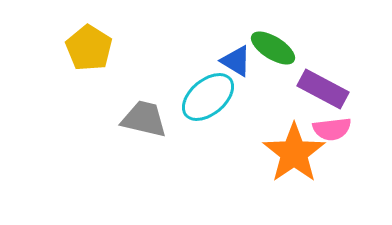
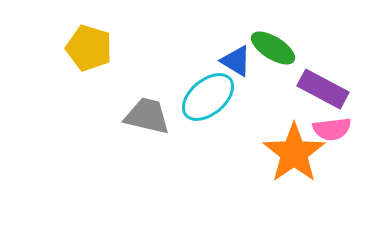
yellow pentagon: rotated 15 degrees counterclockwise
gray trapezoid: moved 3 px right, 3 px up
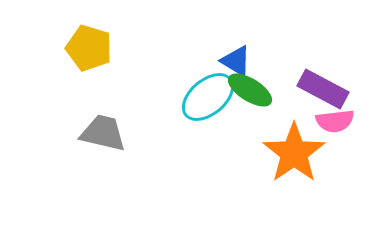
green ellipse: moved 23 px left, 42 px down
gray trapezoid: moved 44 px left, 17 px down
pink semicircle: moved 3 px right, 8 px up
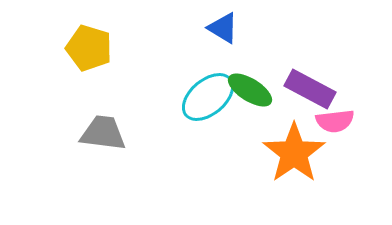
blue triangle: moved 13 px left, 33 px up
purple rectangle: moved 13 px left
gray trapezoid: rotated 6 degrees counterclockwise
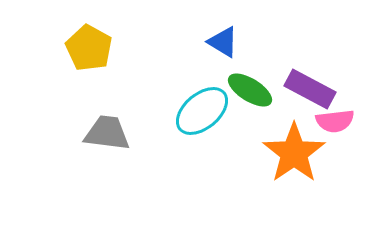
blue triangle: moved 14 px down
yellow pentagon: rotated 12 degrees clockwise
cyan ellipse: moved 6 px left, 14 px down
gray trapezoid: moved 4 px right
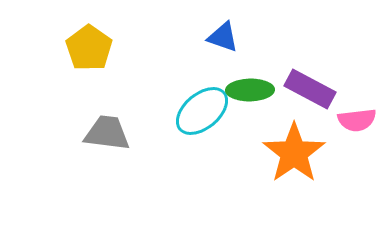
blue triangle: moved 5 px up; rotated 12 degrees counterclockwise
yellow pentagon: rotated 6 degrees clockwise
green ellipse: rotated 33 degrees counterclockwise
pink semicircle: moved 22 px right, 1 px up
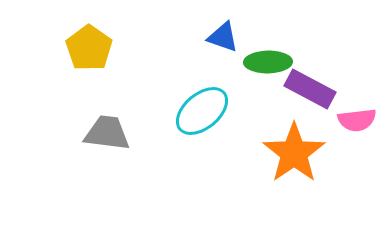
green ellipse: moved 18 px right, 28 px up
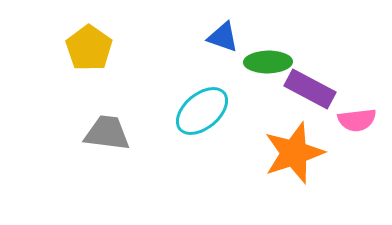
orange star: rotated 16 degrees clockwise
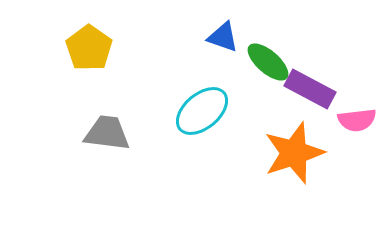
green ellipse: rotated 42 degrees clockwise
